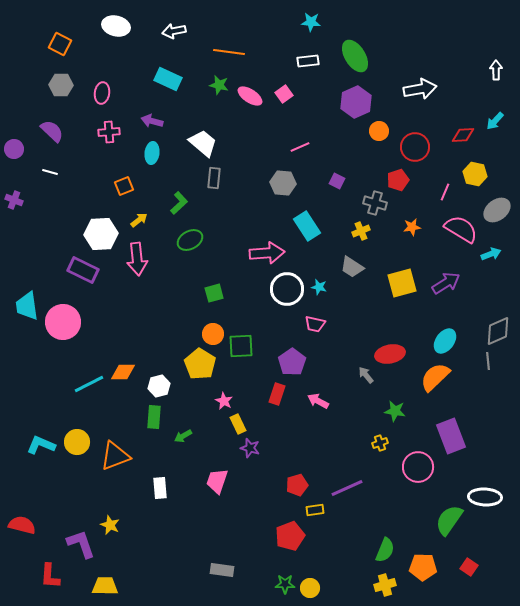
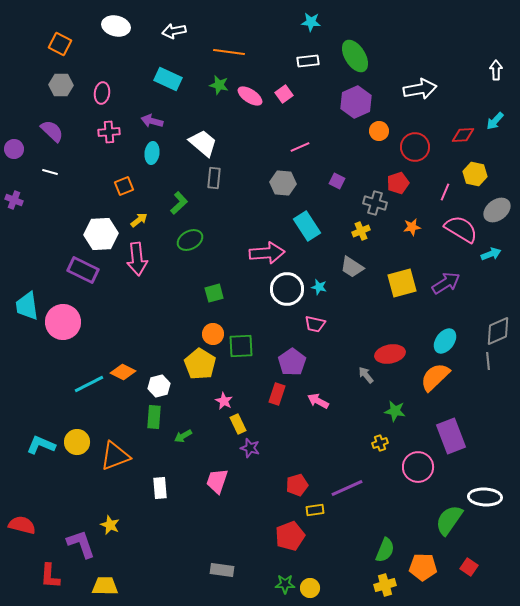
red pentagon at (398, 180): moved 3 px down
orange diamond at (123, 372): rotated 25 degrees clockwise
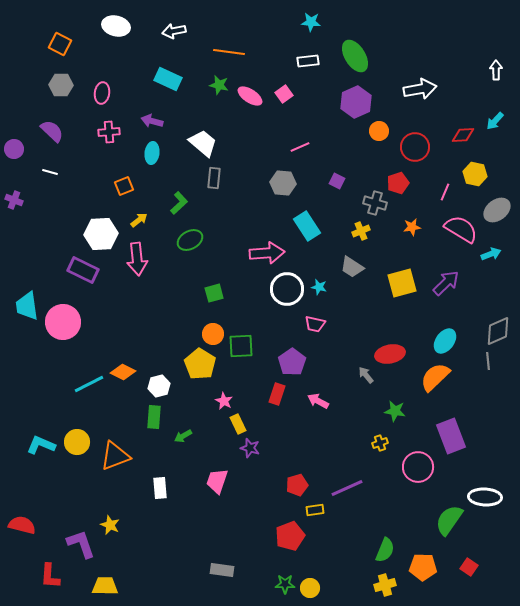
purple arrow at (446, 283): rotated 12 degrees counterclockwise
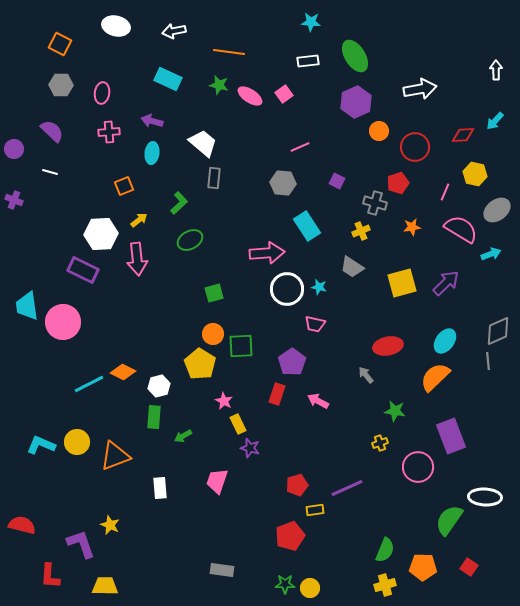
red ellipse at (390, 354): moved 2 px left, 8 px up
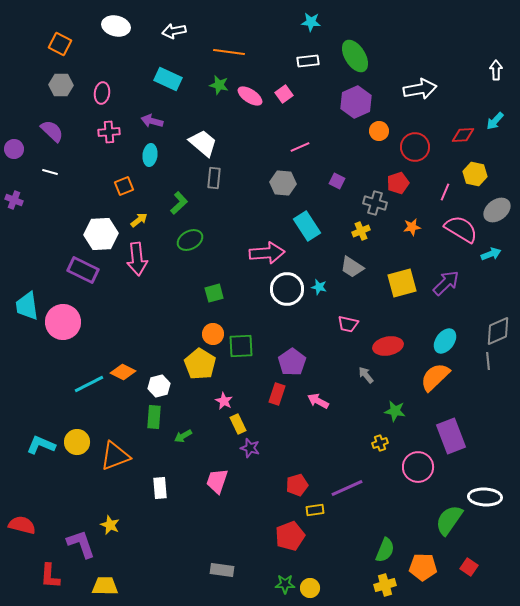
cyan ellipse at (152, 153): moved 2 px left, 2 px down
pink trapezoid at (315, 324): moved 33 px right
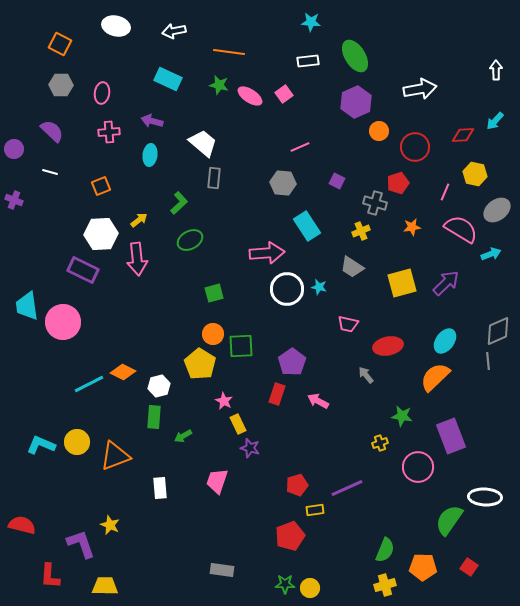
orange square at (124, 186): moved 23 px left
green star at (395, 411): moved 7 px right, 5 px down
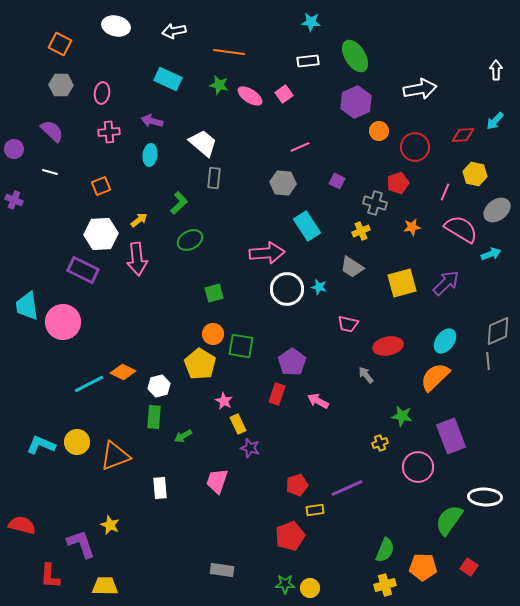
green square at (241, 346): rotated 12 degrees clockwise
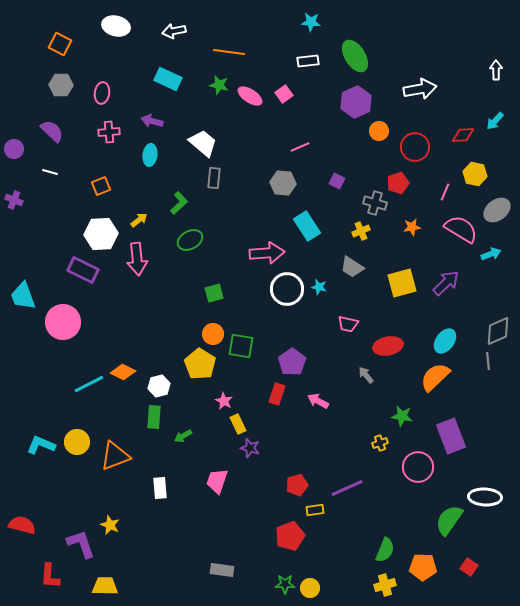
cyan trapezoid at (27, 306): moved 4 px left, 10 px up; rotated 12 degrees counterclockwise
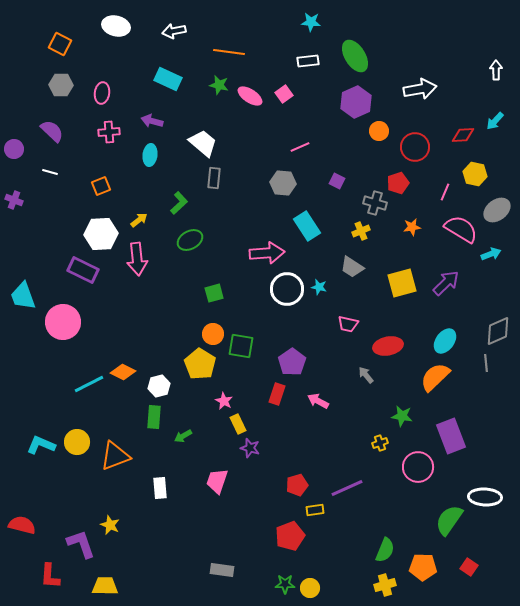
gray line at (488, 361): moved 2 px left, 2 px down
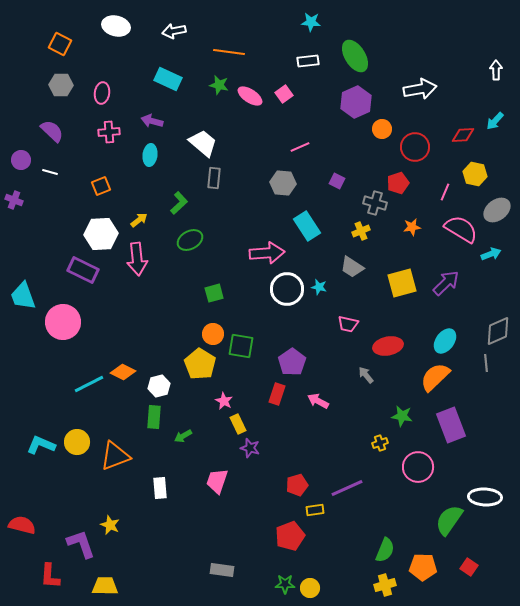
orange circle at (379, 131): moved 3 px right, 2 px up
purple circle at (14, 149): moved 7 px right, 11 px down
purple rectangle at (451, 436): moved 11 px up
